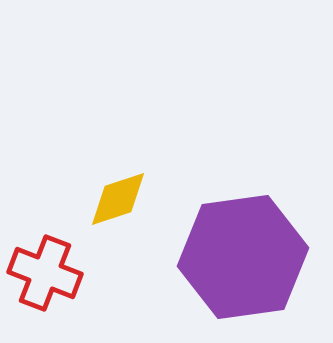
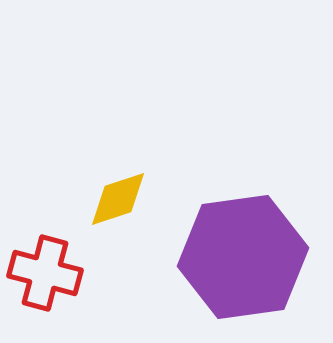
red cross: rotated 6 degrees counterclockwise
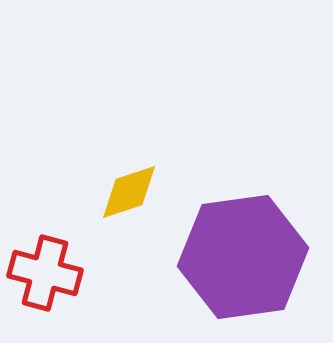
yellow diamond: moved 11 px right, 7 px up
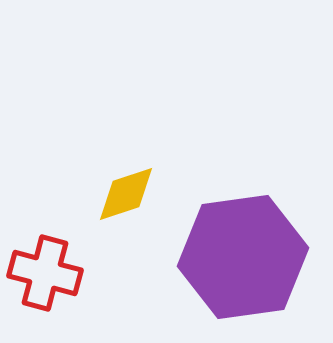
yellow diamond: moved 3 px left, 2 px down
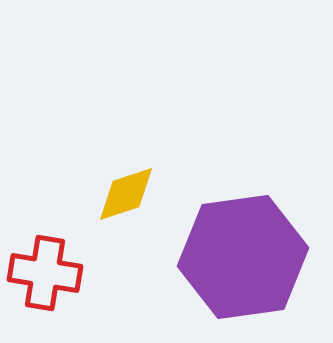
red cross: rotated 6 degrees counterclockwise
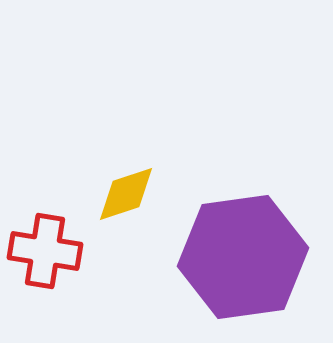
red cross: moved 22 px up
